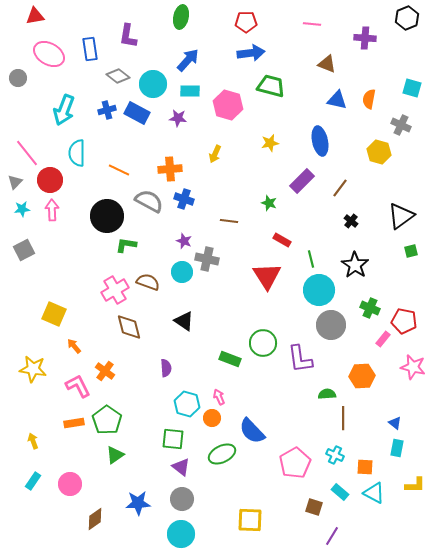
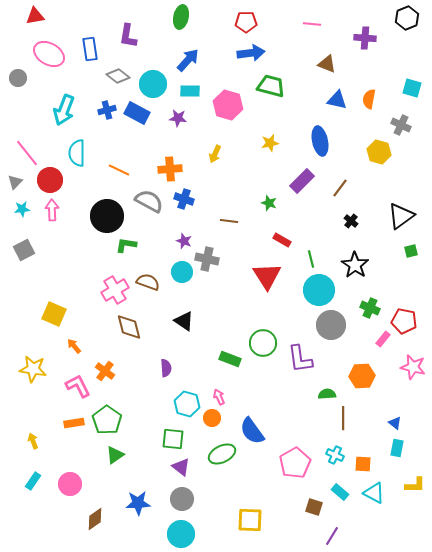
blue semicircle at (252, 431): rotated 8 degrees clockwise
orange square at (365, 467): moved 2 px left, 3 px up
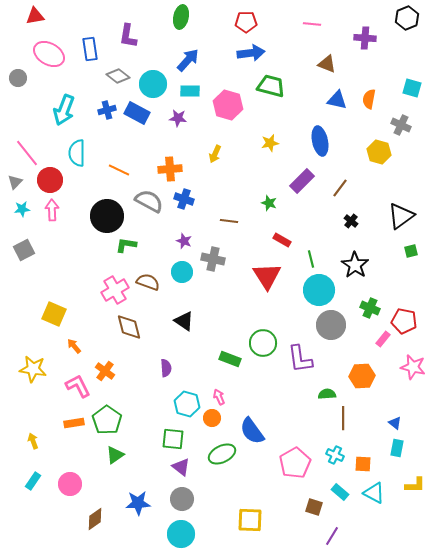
gray cross at (207, 259): moved 6 px right
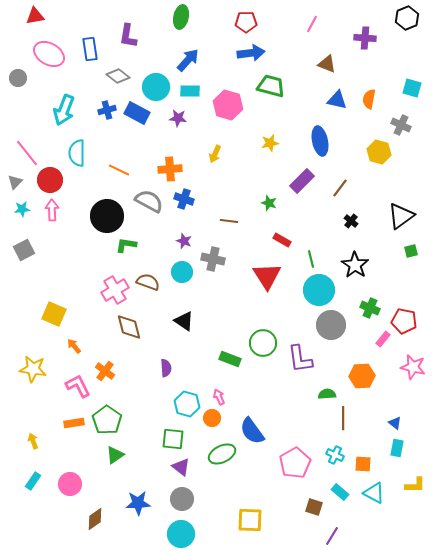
pink line at (312, 24): rotated 66 degrees counterclockwise
cyan circle at (153, 84): moved 3 px right, 3 px down
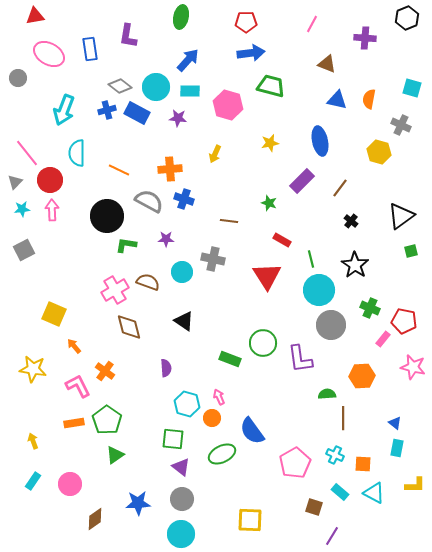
gray diamond at (118, 76): moved 2 px right, 10 px down
purple star at (184, 241): moved 18 px left, 2 px up; rotated 21 degrees counterclockwise
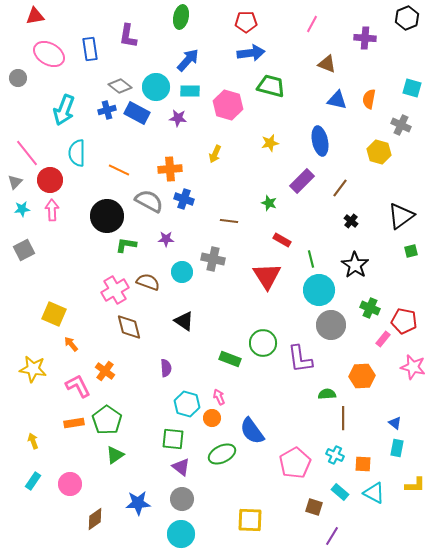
orange arrow at (74, 346): moved 3 px left, 2 px up
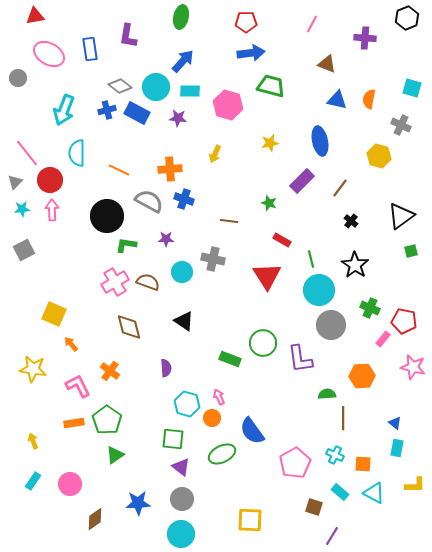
blue arrow at (188, 60): moved 5 px left, 1 px down
yellow hexagon at (379, 152): moved 4 px down
pink cross at (115, 290): moved 8 px up
orange cross at (105, 371): moved 5 px right
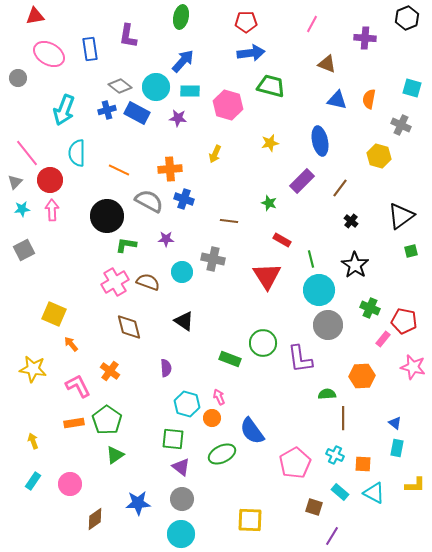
gray circle at (331, 325): moved 3 px left
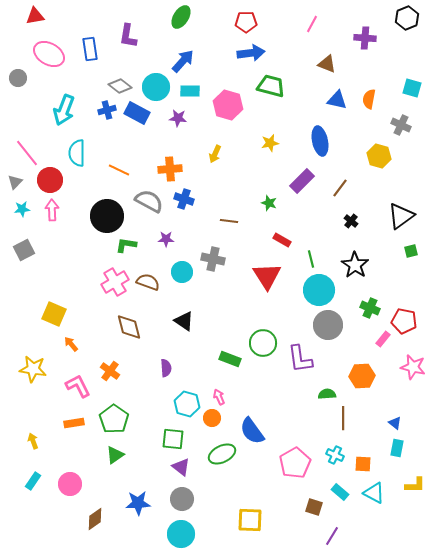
green ellipse at (181, 17): rotated 20 degrees clockwise
green pentagon at (107, 420): moved 7 px right, 1 px up
